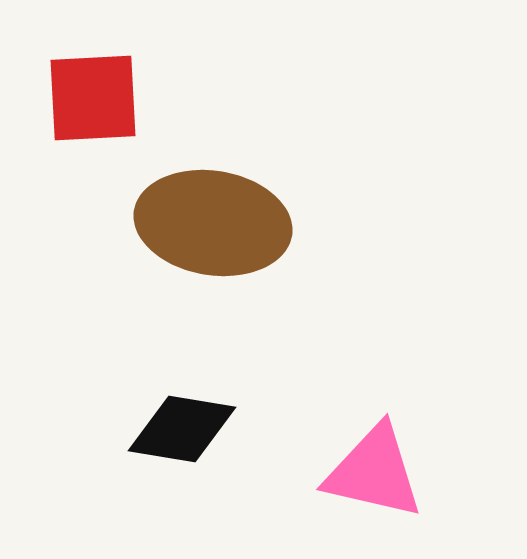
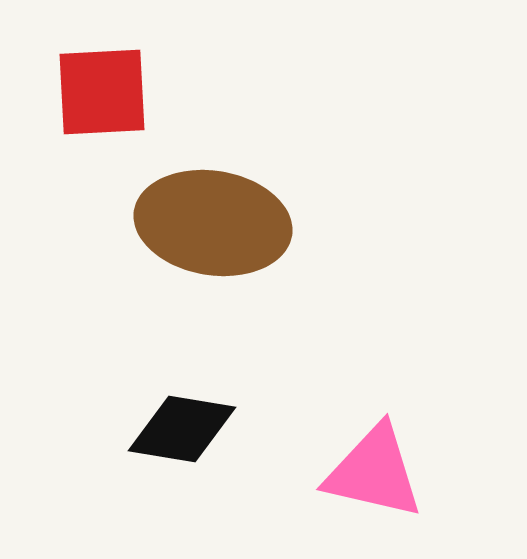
red square: moved 9 px right, 6 px up
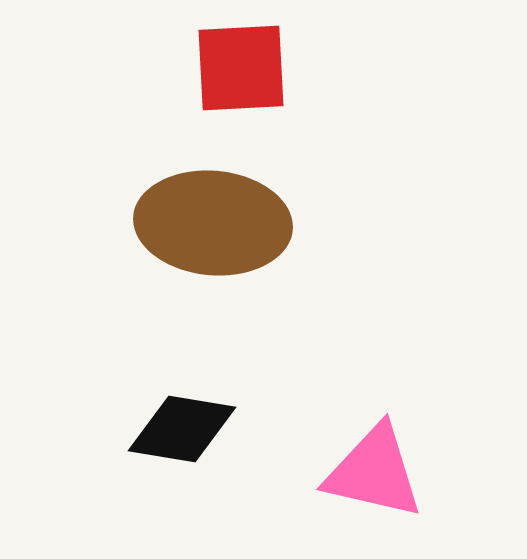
red square: moved 139 px right, 24 px up
brown ellipse: rotated 4 degrees counterclockwise
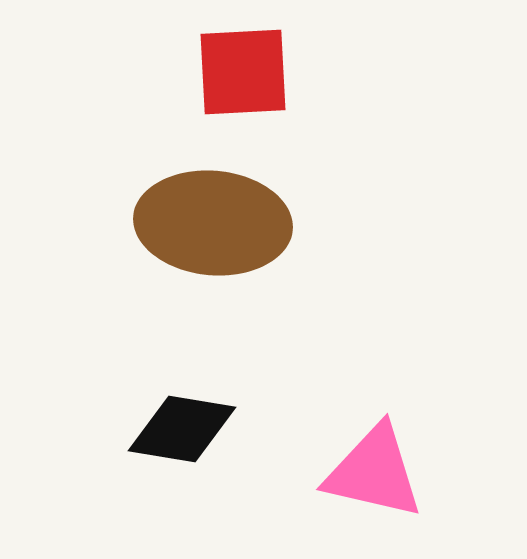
red square: moved 2 px right, 4 px down
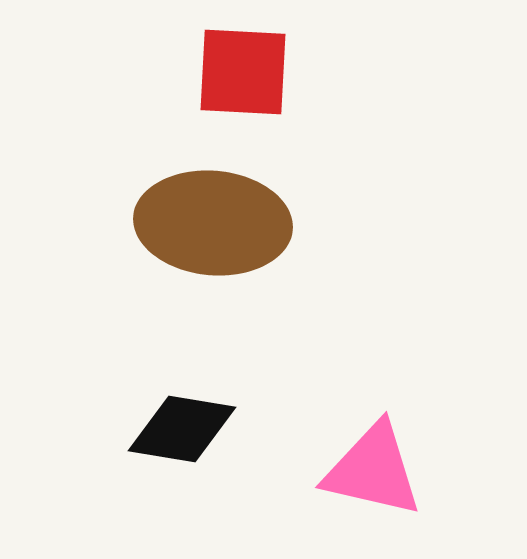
red square: rotated 6 degrees clockwise
pink triangle: moved 1 px left, 2 px up
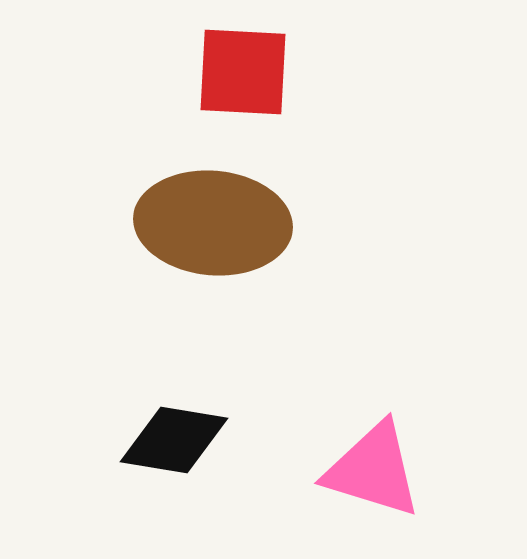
black diamond: moved 8 px left, 11 px down
pink triangle: rotated 4 degrees clockwise
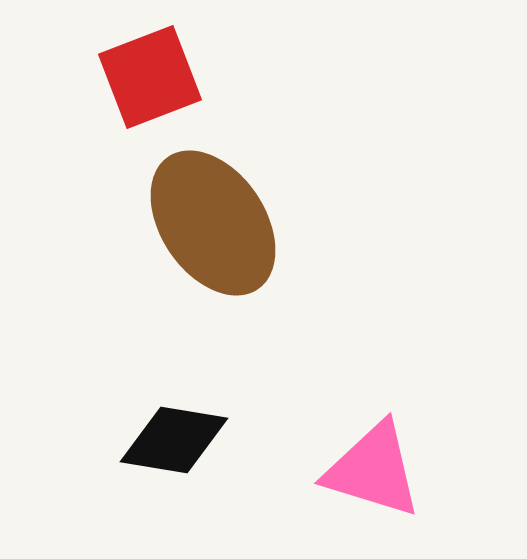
red square: moved 93 px left, 5 px down; rotated 24 degrees counterclockwise
brown ellipse: rotated 51 degrees clockwise
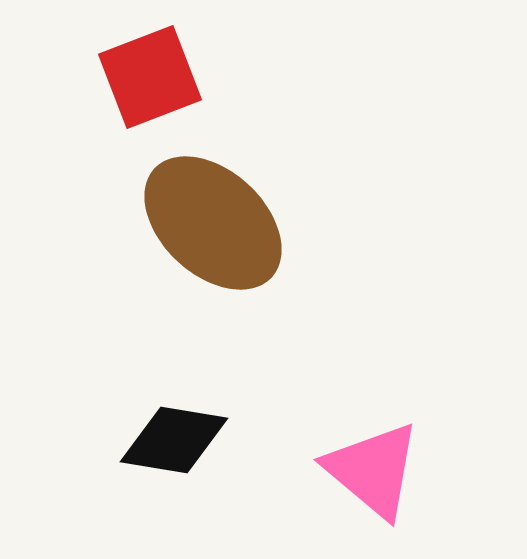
brown ellipse: rotated 13 degrees counterclockwise
pink triangle: rotated 23 degrees clockwise
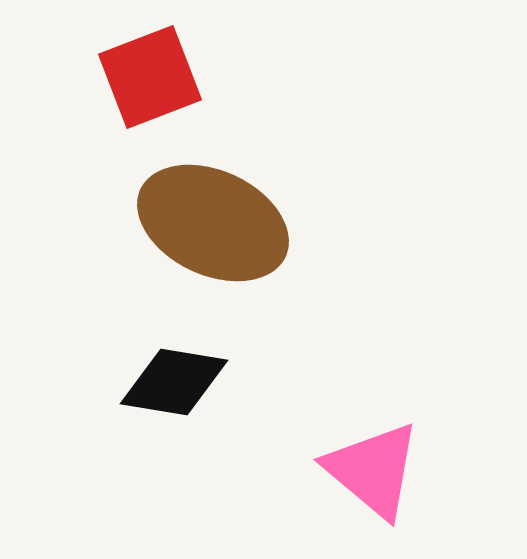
brown ellipse: rotated 18 degrees counterclockwise
black diamond: moved 58 px up
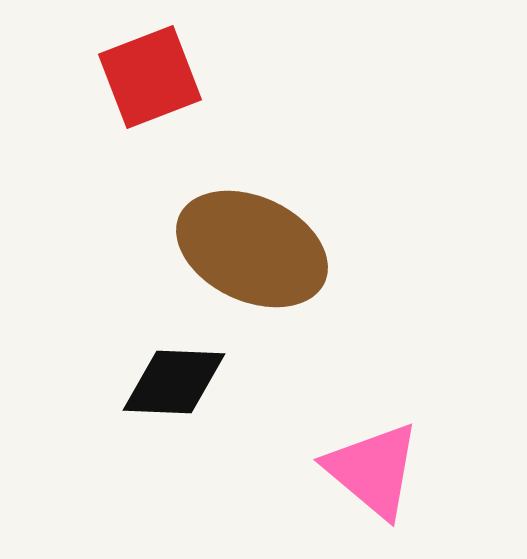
brown ellipse: moved 39 px right, 26 px down
black diamond: rotated 7 degrees counterclockwise
